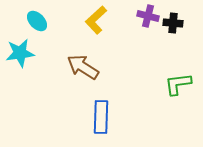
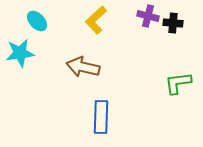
brown arrow: rotated 20 degrees counterclockwise
green L-shape: moved 1 px up
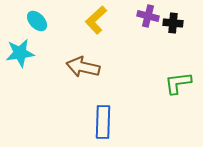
blue rectangle: moved 2 px right, 5 px down
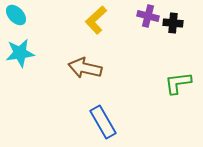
cyan ellipse: moved 21 px left, 6 px up
brown arrow: moved 2 px right, 1 px down
blue rectangle: rotated 32 degrees counterclockwise
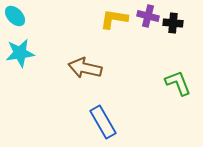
cyan ellipse: moved 1 px left, 1 px down
yellow L-shape: moved 18 px right, 1 px up; rotated 52 degrees clockwise
green L-shape: rotated 76 degrees clockwise
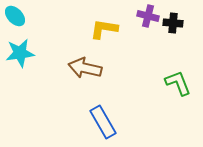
yellow L-shape: moved 10 px left, 10 px down
